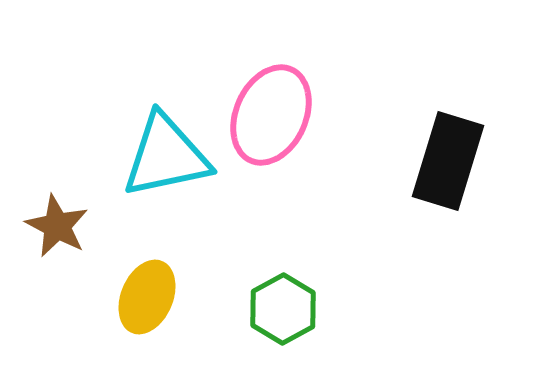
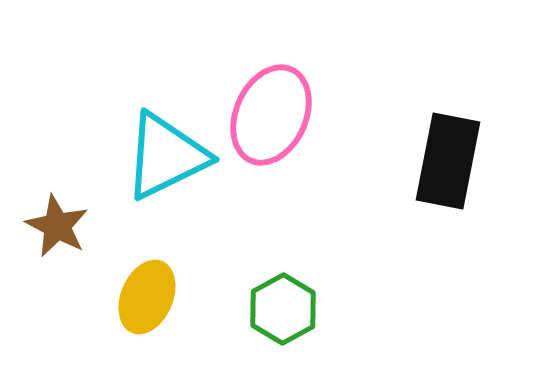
cyan triangle: rotated 14 degrees counterclockwise
black rectangle: rotated 6 degrees counterclockwise
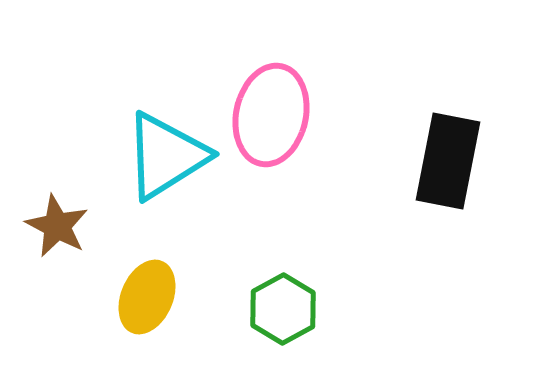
pink ellipse: rotated 12 degrees counterclockwise
cyan triangle: rotated 6 degrees counterclockwise
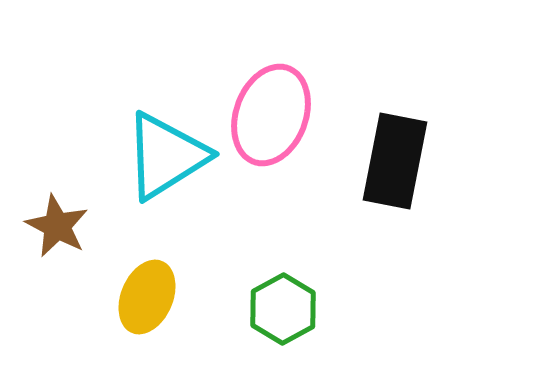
pink ellipse: rotated 8 degrees clockwise
black rectangle: moved 53 px left
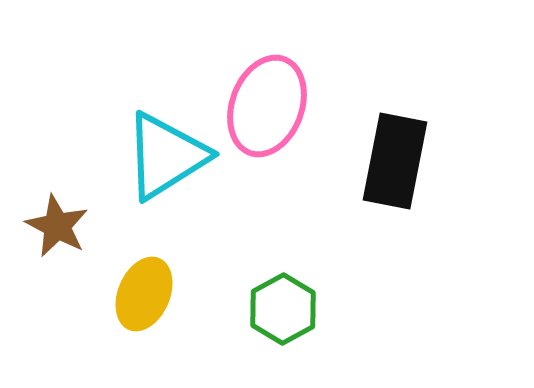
pink ellipse: moved 4 px left, 9 px up
yellow ellipse: moved 3 px left, 3 px up
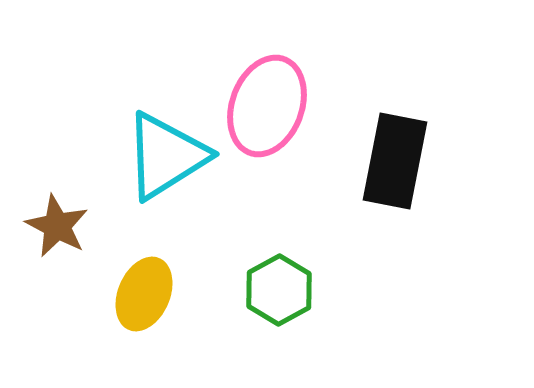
green hexagon: moved 4 px left, 19 px up
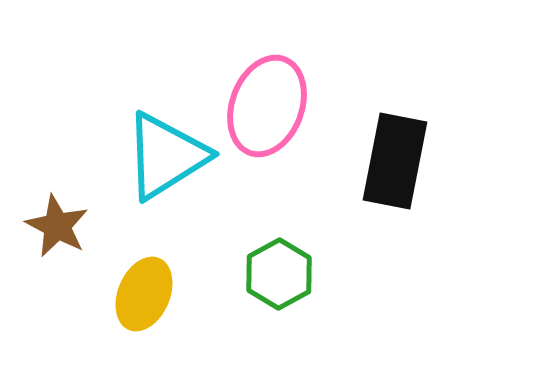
green hexagon: moved 16 px up
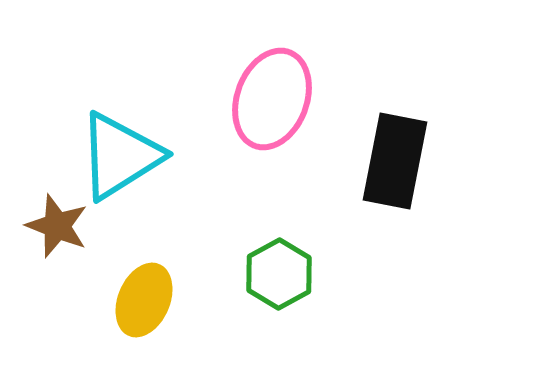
pink ellipse: moved 5 px right, 7 px up
cyan triangle: moved 46 px left
brown star: rotated 6 degrees counterclockwise
yellow ellipse: moved 6 px down
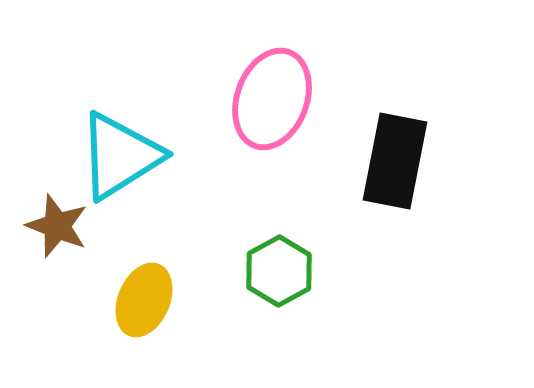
green hexagon: moved 3 px up
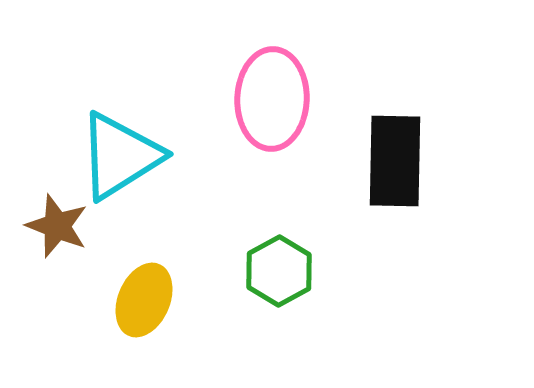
pink ellipse: rotated 18 degrees counterclockwise
black rectangle: rotated 10 degrees counterclockwise
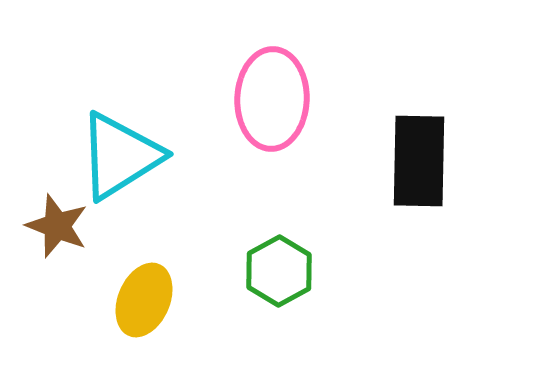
black rectangle: moved 24 px right
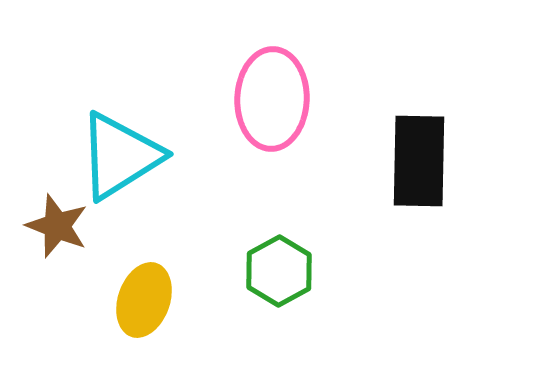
yellow ellipse: rotated 4 degrees counterclockwise
